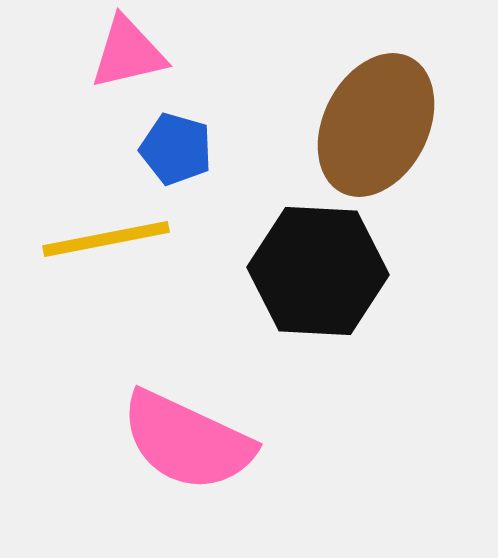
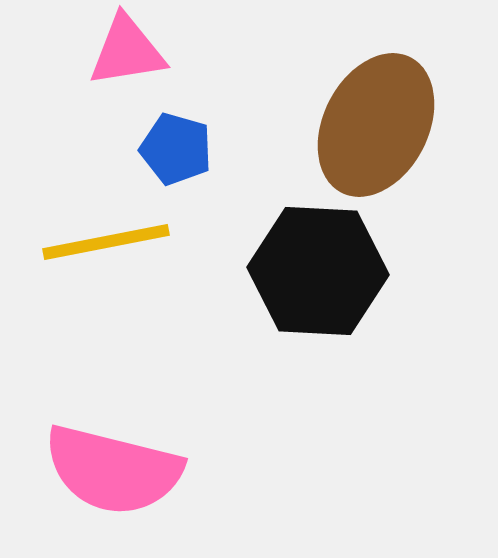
pink triangle: moved 1 px left, 2 px up; rotated 4 degrees clockwise
yellow line: moved 3 px down
pink semicircle: moved 74 px left, 29 px down; rotated 11 degrees counterclockwise
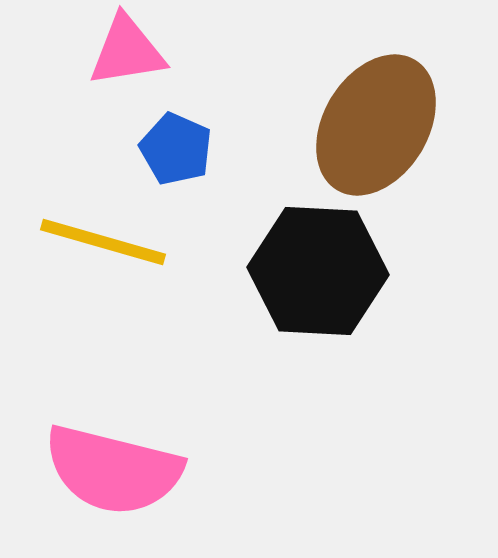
brown ellipse: rotated 4 degrees clockwise
blue pentagon: rotated 8 degrees clockwise
yellow line: moved 3 px left; rotated 27 degrees clockwise
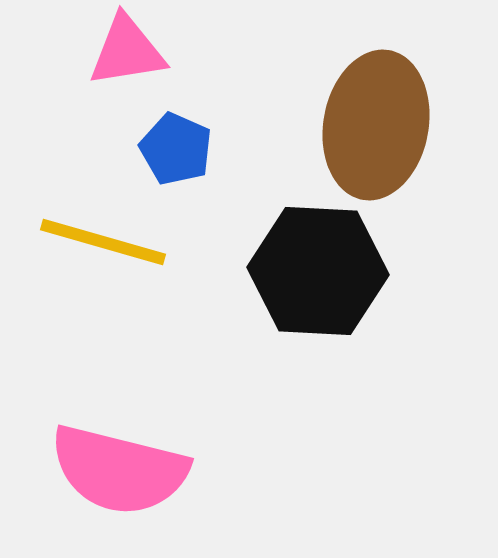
brown ellipse: rotated 21 degrees counterclockwise
pink semicircle: moved 6 px right
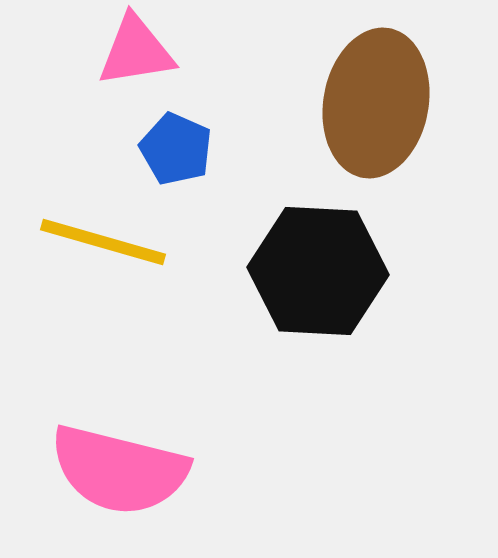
pink triangle: moved 9 px right
brown ellipse: moved 22 px up
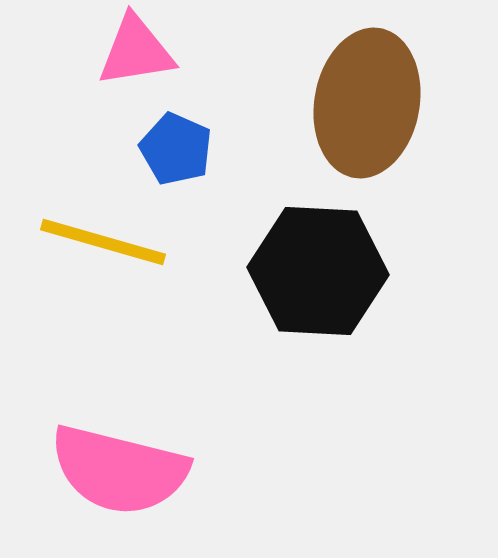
brown ellipse: moved 9 px left
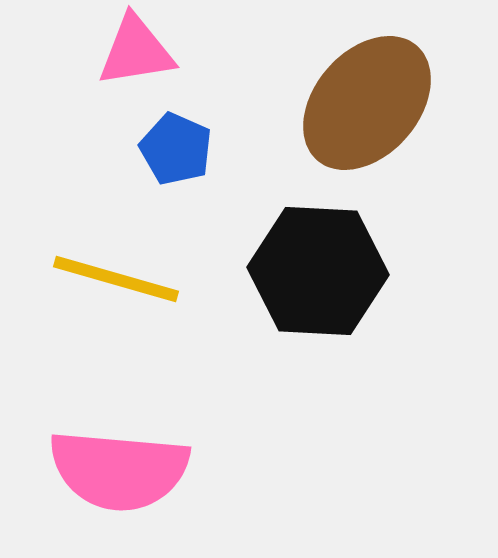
brown ellipse: rotated 31 degrees clockwise
yellow line: moved 13 px right, 37 px down
pink semicircle: rotated 9 degrees counterclockwise
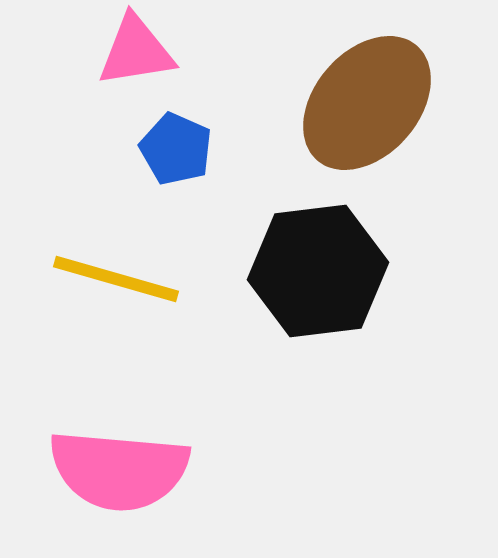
black hexagon: rotated 10 degrees counterclockwise
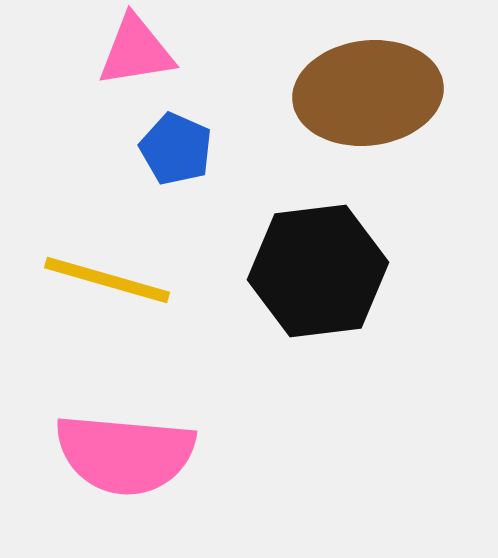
brown ellipse: moved 1 px right, 10 px up; rotated 42 degrees clockwise
yellow line: moved 9 px left, 1 px down
pink semicircle: moved 6 px right, 16 px up
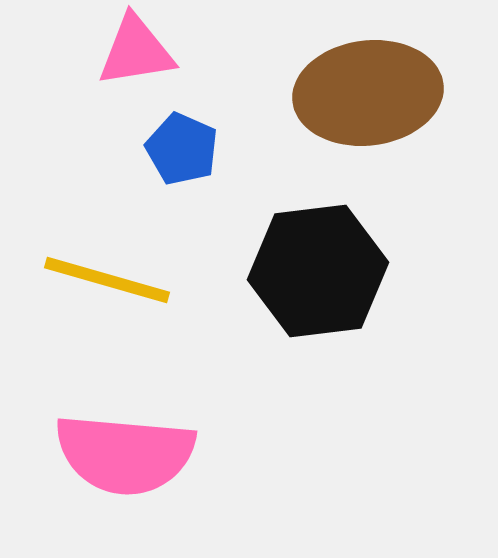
blue pentagon: moved 6 px right
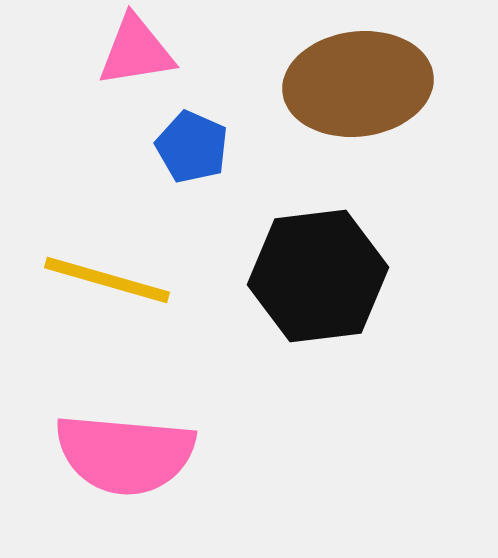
brown ellipse: moved 10 px left, 9 px up
blue pentagon: moved 10 px right, 2 px up
black hexagon: moved 5 px down
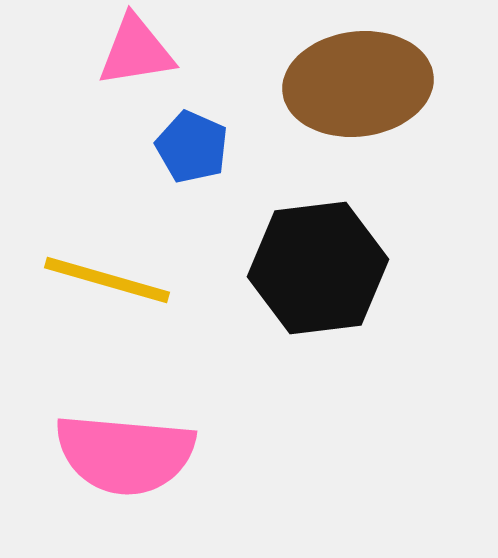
black hexagon: moved 8 px up
